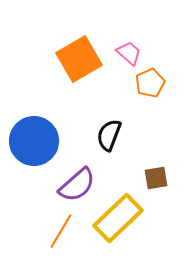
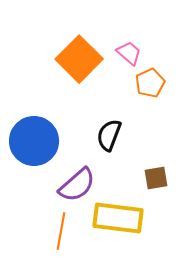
orange square: rotated 15 degrees counterclockwise
yellow rectangle: rotated 51 degrees clockwise
orange line: rotated 21 degrees counterclockwise
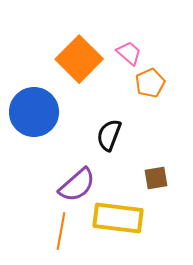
blue circle: moved 29 px up
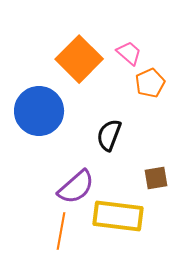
blue circle: moved 5 px right, 1 px up
purple semicircle: moved 1 px left, 2 px down
yellow rectangle: moved 2 px up
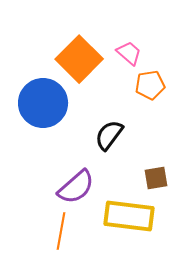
orange pentagon: moved 2 px down; rotated 16 degrees clockwise
blue circle: moved 4 px right, 8 px up
black semicircle: rotated 16 degrees clockwise
yellow rectangle: moved 11 px right
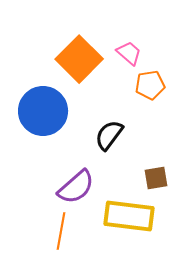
blue circle: moved 8 px down
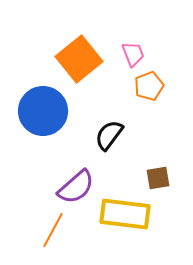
pink trapezoid: moved 4 px right, 1 px down; rotated 28 degrees clockwise
orange square: rotated 6 degrees clockwise
orange pentagon: moved 1 px left, 1 px down; rotated 12 degrees counterclockwise
brown square: moved 2 px right
yellow rectangle: moved 4 px left, 2 px up
orange line: moved 8 px left, 1 px up; rotated 18 degrees clockwise
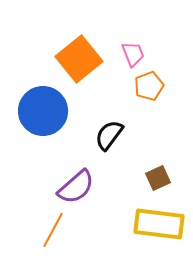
brown square: rotated 15 degrees counterclockwise
yellow rectangle: moved 34 px right, 10 px down
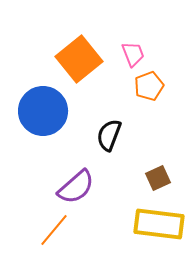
black semicircle: rotated 16 degrees counterclockwise
orange line: moved 1 px right; rotated 12 degrees clockwise
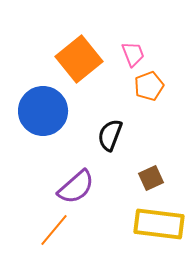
black semicircle: moved 1 px right
brown square: moved 7 px left
